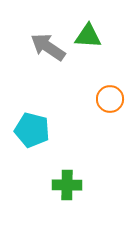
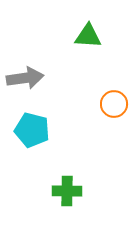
gray arrow: moved 23 px left, 31 px down; rotated 138 degrees clockwise
orange circle: moved 4 px right, 5 px down
green cross: moved 6 px down
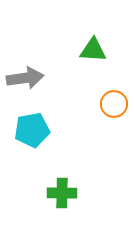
green triangle: moved 5 px right, 14 px down
cyan pentagon: rotated 24 degrees counterclockwise
green cross: moved 5 px left, 2 px down
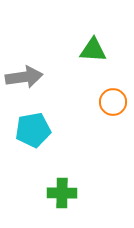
gray arrow: moved 1 px left, 1 px up
orange circle: moved 1 px left, 2 px up
cyan pentagon: moved 1 px right
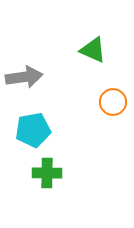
green triangle: rotated 20 degrees clockwise
green cross: moved 15 px left, 20 px up
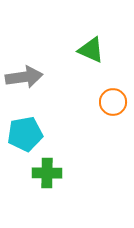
green triangle: moved 2 px left
cyan pentagon: moved 8 px left, 4 px down
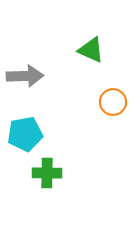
gray arrow: moved 1 px right, 1 px up; rotated 6 degrees clockwise
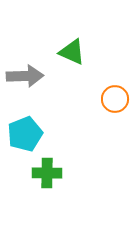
green triangle: moved 19 px left, 2 px down
orange circle: moved 2 px right, 3 px up
cyan pentagon: rotated 12 degrees counterclockwise
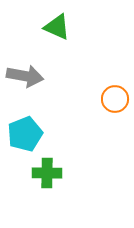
green triangle: moved 15 px left, 25 px up
gray arrow: rotated 12 degrees clockwise
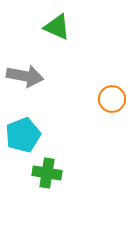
orange circle: moved 3 px left
cyan pentagon: moved 2 px left, 1 px down
green cross: rotated 8 degrees clockwise
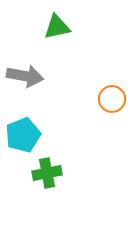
green triangle: rotated 36 degrees counterclockwise
green cross: rotated 20 degrees counterclockwise
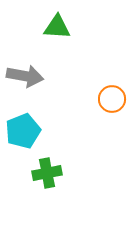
green triangle: rotated 16 degrees clockwise
cyan pentagon: moved 4 px up
